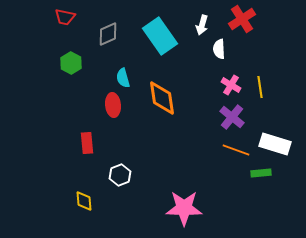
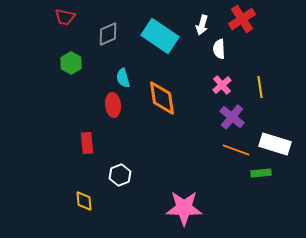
cyan rectangle: rotated 21 degrees counterclockwise
pink cross: moved 9 px left; rotated 18 degrees clockwise
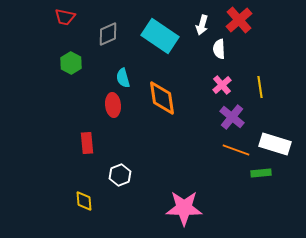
red cross: moved 3 px left, 1 px down; rotated 8 degrees counterclockwise
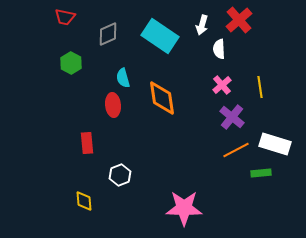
orange line: rotated 48 degrees counterclockwise
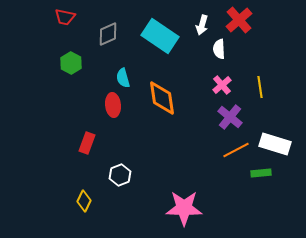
purple cross: moved 2 px left
red rectangle: rotated 25 degrees clockwise
yellow diamond: rotated 30 degrees clockwise
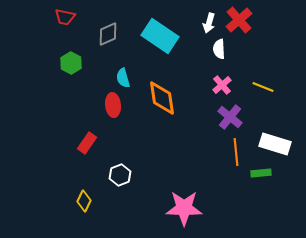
white arrow: moved 7 px right, 2 px up
yellow line: moved 3 px right; rotated 60 degrees counterclockwise
red rectangle: rotated 15 degrees clockwise
orange line: moved 2 px down; rotated 68 degrees counterclockwise
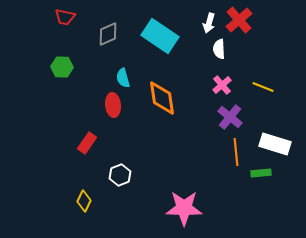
green hexagon: moved 9 px left, 4 px down; rotated 25 degrees counterclockwise
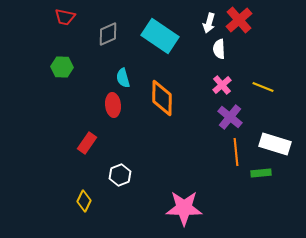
orange diamond: rotated 9 degrees clockwise
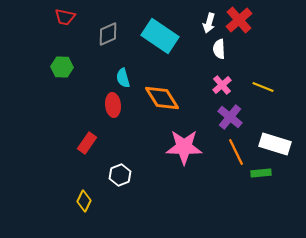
orange diamond: rotated 33 degrees counterclockwise
orange line: rotated 20 degrees counterclockwise
pink star: moved 61 px up
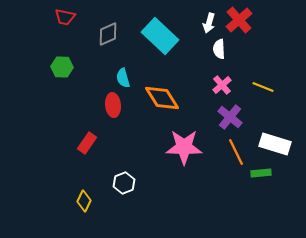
cyan rectangle: rotated 9 degrees clockwise
white hexagon: moved 4 px right, 8 px down
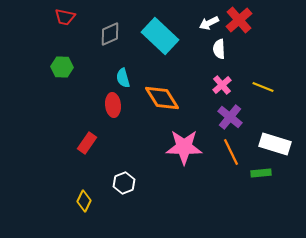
white arrow: rotated 48 degrees clockwise
gray diamond: moved 2 px right
orange line: moved 5 px left
